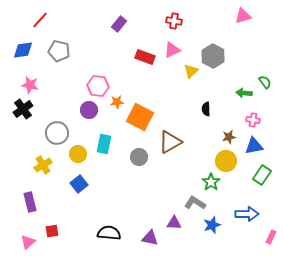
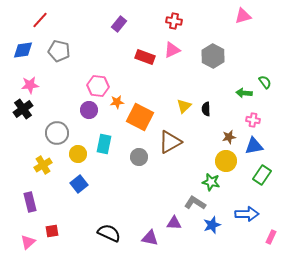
yellow triangle at (191, 71): moved 7 px left, 35 px down
pink star at (30, 85): rotated 18 degrees counterclockwise
green star at (211, 182): rotated 24 degrees counterclockwise
black semicircle at (109, 233): rotated 20 degrees clockwise
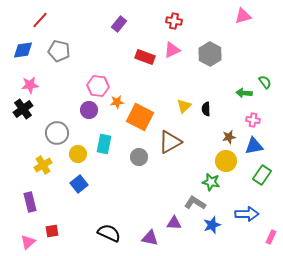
gray hexagon at (213, 56): moved 3 px left, 2 px up
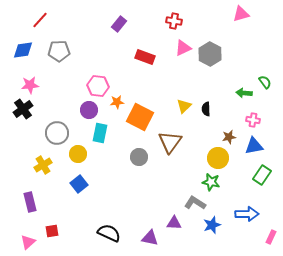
pink triangle at (243, 16): moved 2 px left, 2 px up
pink triangle at (172, 50): moved 11 px right, 2 px up
gray pentagon at (59, 51): rotated 15 degrees counterclockwise
brown triangle at (170, 142): rotated 25 degrees counterclockwise
cyan rectangle at (104, 144): moved 4 px left, 11 px up
yellow circle at (226, 161): moved 8 px left, 3 px up
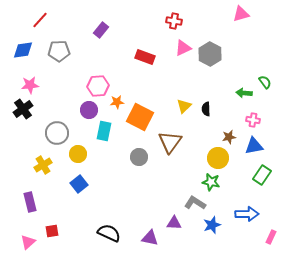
purple rectangle at (119, 24): moved 18 px left, 6 px down
pink hexagon at (98, 86): rotated 10 degrees counterclockwise
cyan rectangle at (100, 133): moved 4 px right, 2 px up
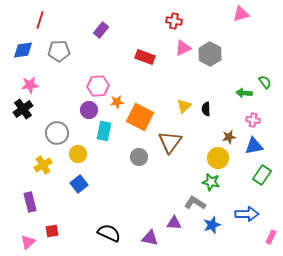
red line at (40, 20): rotated 24 degrees counterclockwise
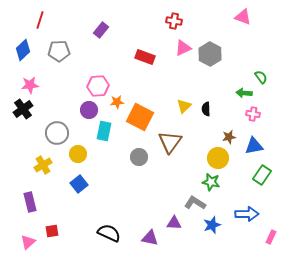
pink triangle at (241, 14): moved 2 px right, 3 px down; rotated 36 degrees clockwise
blue diamond at (23, 50): rotated 35 degrees counterclockwise
green semicircle at (265, 82): moved 4 px left, 5 px up
pink cross at (253, 120): moved 6 px up
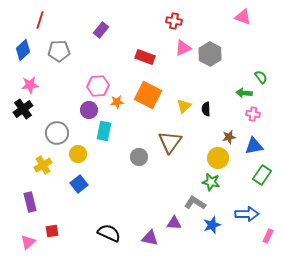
orange square at (140, 117): moved 8 px right, 22 px up
pink rectangle at (271, 237): moved 3 px left, 1 px up
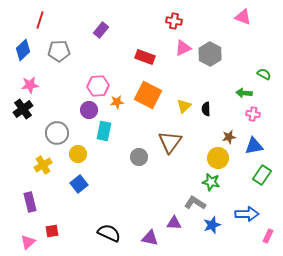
green semicircle at (261, 77): moved 3 px right, 3 px up; rotated 24 degrees counterclockwise
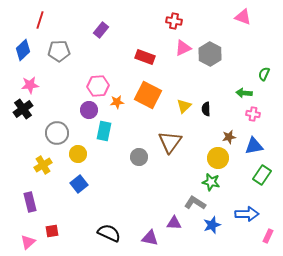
green semicircle at (264, 74): rotated 96 degrees counterclockwise
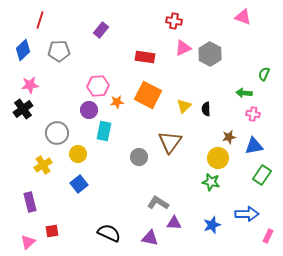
red rectangle at (145, 57): rotated 12 degrees counterclockwise
gray L-shape at (195, 203): moved 37 px left
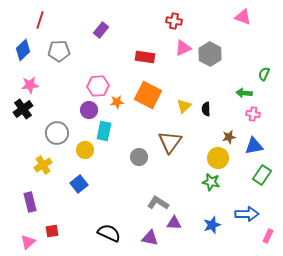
yellow circle at (78, 154): moved 7 px right, 4 px up
